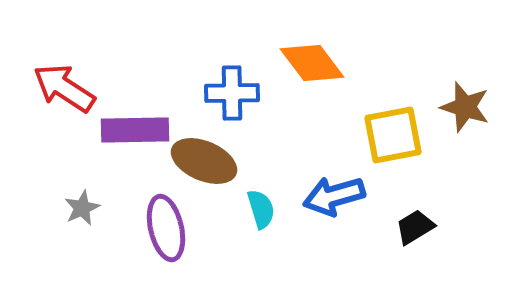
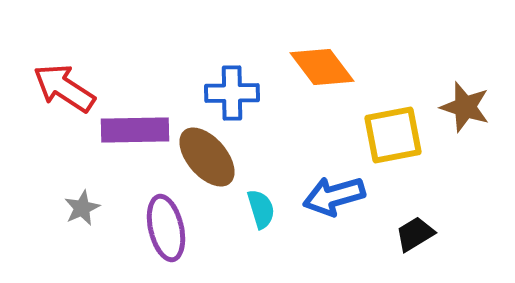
orange diamond: moved 10 px right, 4 px down
brown ellipse: moved 3 px right, 4 px up; rotated 26 degrees clockwise
black trapezoid: moved 7 px down
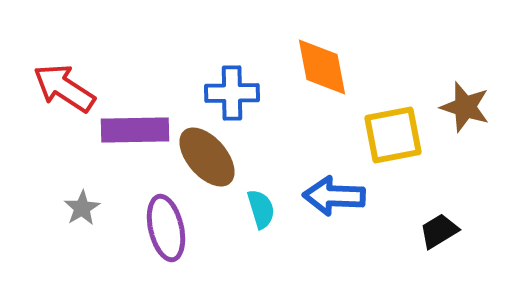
orange diamond: rotated 26 degrees clockwise
blue arrow: rotated 18 degrees clockwise
gray star: rotated 6 degrees counterclockwise
black trapezoid: moved 24 px right, 3 px up
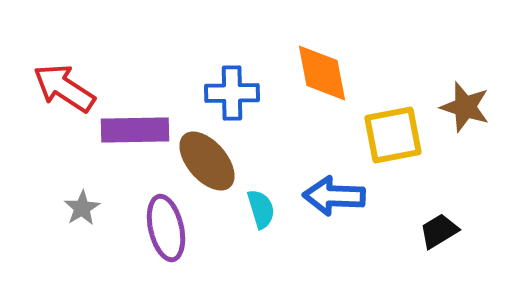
orange diamond: moved 6 px down
brown ellipse: moved 4 px down
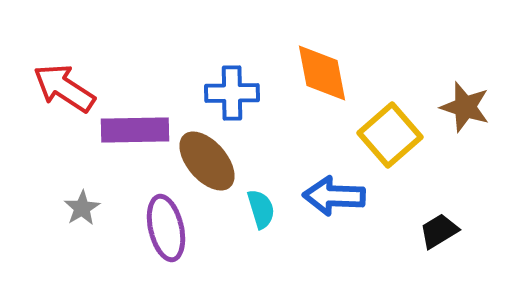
yellow square: moved 3 px left; rotated 30 degrees counterclockwise
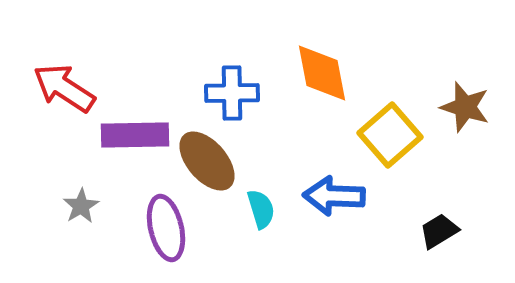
purple rectangle: moved 5 px down
gray star: moved 1 px left, 2 px up
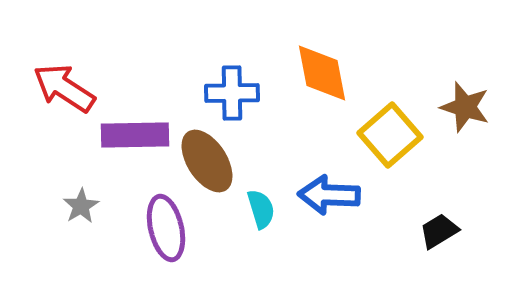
brown ellipse: rotated 8 degrees clockwise
blue arrow: moved 5 px left, 1 px up
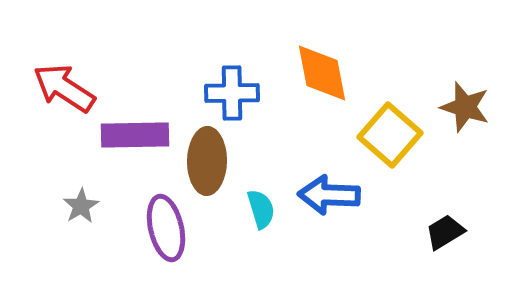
yellow square: rotated 8 degrees counterclockwise
brown ellipse: rotated 34 degrees clockwise
black trapezoid: moved 6 px right, 1 px down
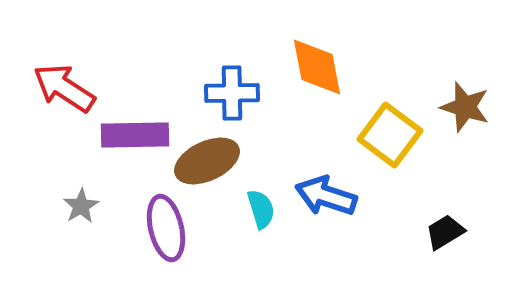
orange diamond: moved 5 px left, 6 px up
yellow square: rotated 4 degrees counterclockwise
brown ellipse: rotated 64 degrees clockwise
blue arrow: moved 3 px left, 1 px down; rotated 16 degrees clockwise
